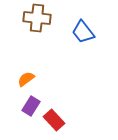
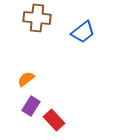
blue trapezoid: rotated 90 degrees counterclockwise
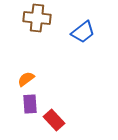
purple rectangle: moved 1 px left, 2 px up; rotated 36 degrees counterclockwise
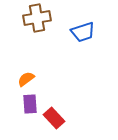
brown cross: rotated 16 degrees counterclockwise
blue trapezoid: rotated 20 degrees clockwise
red rectangle: moved 2 px up
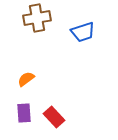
purple rectangle: moved 6 px left, 9 px down
red rectangle: moved 1 px up
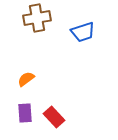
purple rectangle: moved 1 px right
